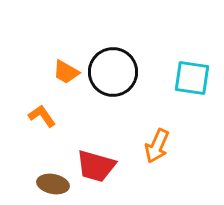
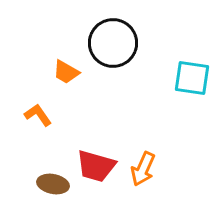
black circle: moved 29 px up
orange L-shape: moved 4 px left, 1 px up
orange arrow: moved 14 px left, 23 px down
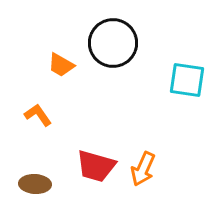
orange trapezoid: moved 5 px left, 7 px up
cyan square: moved 5 px left, 2 px down
brown ellipse: moved 18 px left; rotated 8 degrees counterclockwise
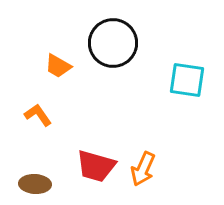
orange trapezoid: moved 3 px left, 1 px down
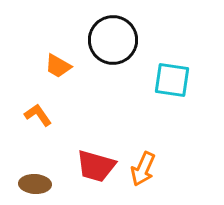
black circle: moved 3 px up
cyan square: moved 15 px left
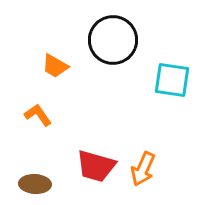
orange trapezoid: moved 3 px left
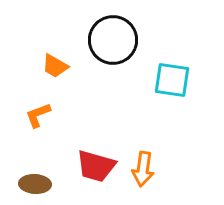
orange L-shape: rotated 76 degrees counterclockwise
orange arrow: rotated 16 degrees counterclockwise
